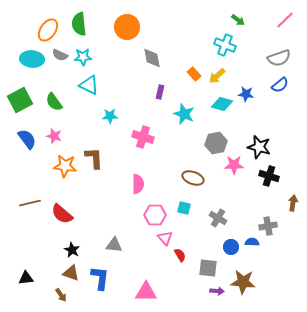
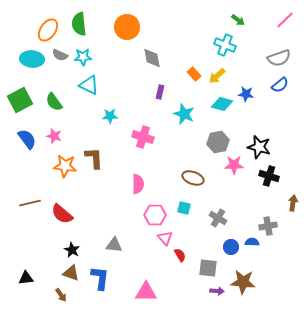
gray hexagon at (216, 143): moved 2 px right, 1 px up
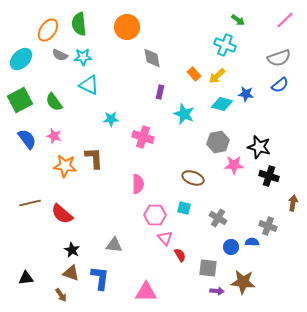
cyan ellipse at (32, 59): moved 11 px left; rotated 50 degrees counterclockwise
cyan star at (110, 116): moved 1 px right, 3 px down
gray cross at (268, 226): rotated 30 degrees clockwise
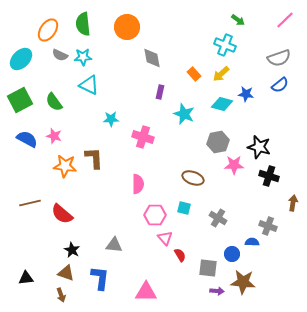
green semicircle at (79, 24): moved 4 px right
yellow arrow at (217, 76): moved 4 px right, 2 px up
blue semicircle at (27, 139): rotated 25 degrees counterclockwise
blue circle at (231, 247): moved 1 px right, 7 px down
brown triangle at (71, 273): moved 5 px left
brown arrow at (61, 295): rotated 16 degrees clockwise
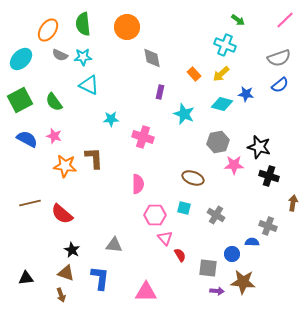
gray cross at (218, 218): moved 2 px left, 3 px up
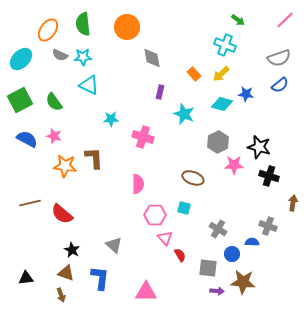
gray hexagon at (218, 142): rotated 15 degrees counterclockwise
gray cross at (216, 215): moved 2 px right, 14 px down
gray triangle at (114, 245): rotated 36 degrees clockwise
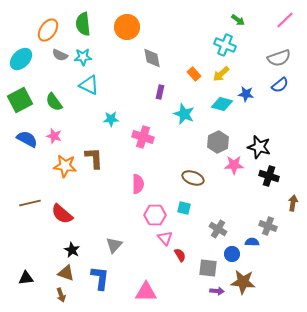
gray triangle at (114, 245): rotated 30 degrees clockwise
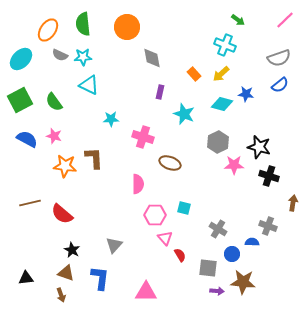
brown ellipse at (193, 178): moved 23 px left, 15 px up
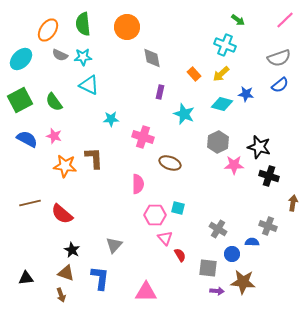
cyan square at (184, 208): moved 6 px left
